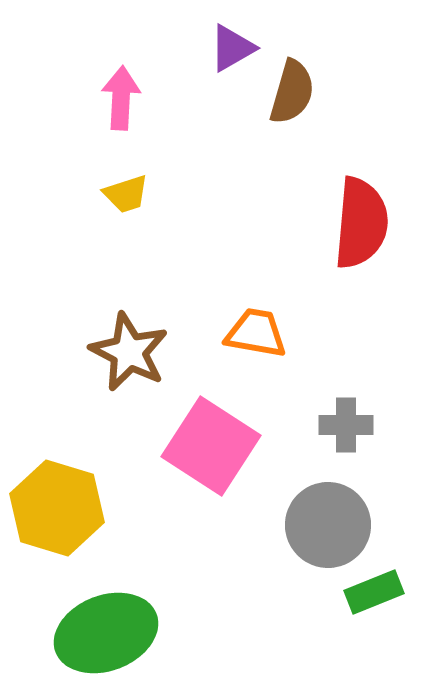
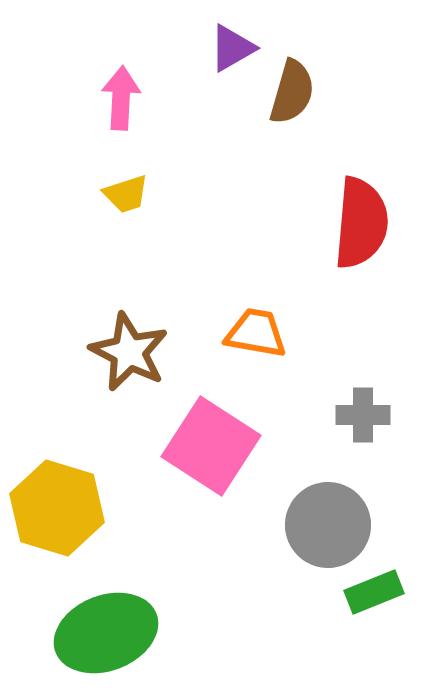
gray cross: moved 17 px right, 10 px up
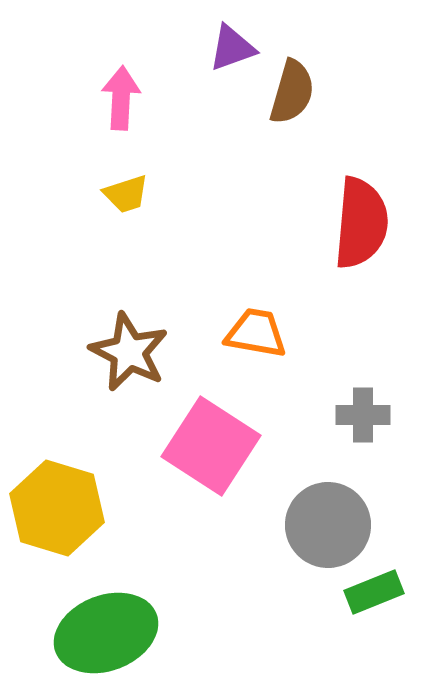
purple triangle: rotated 10 degrees clockwise
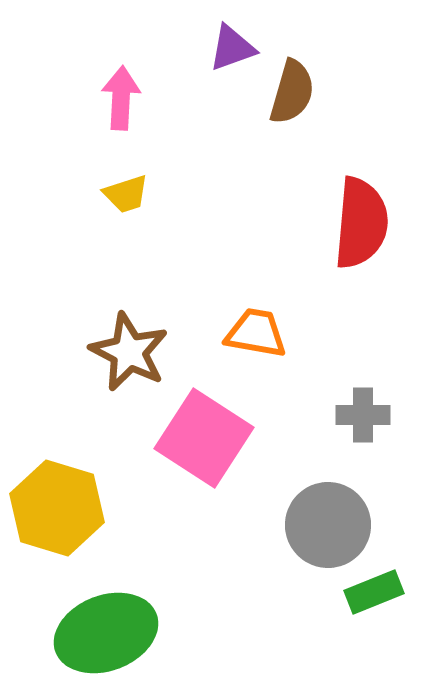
pink square: moved 7 px left, 8 px up
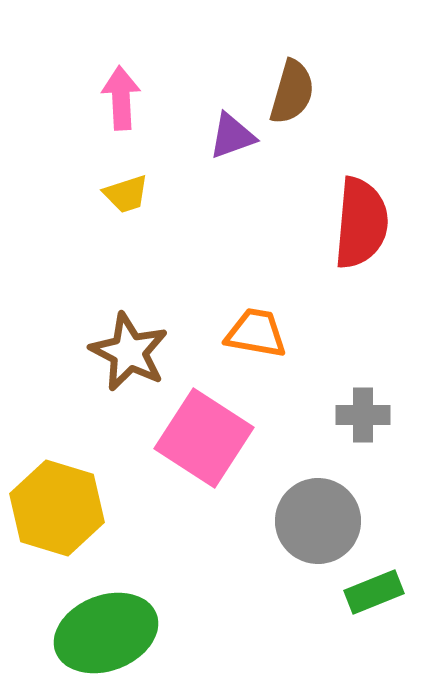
purple triangle: moved 88 px down
pink arrow: rotated 6 degrees counterclockwise
gray circle: moved 10 px left, 4 px up
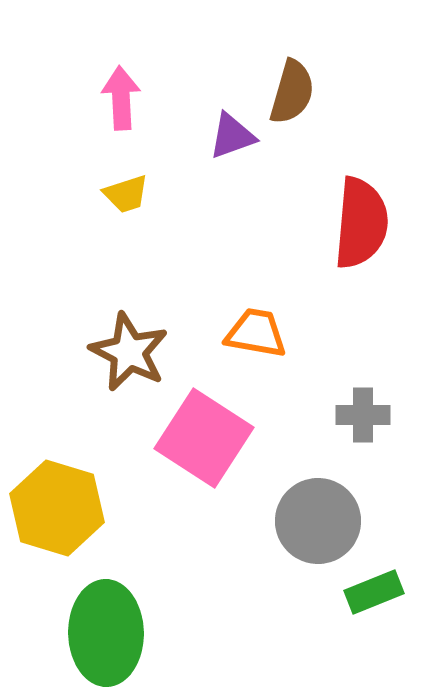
green ellipse: rotated 70 degrees counterclockwise
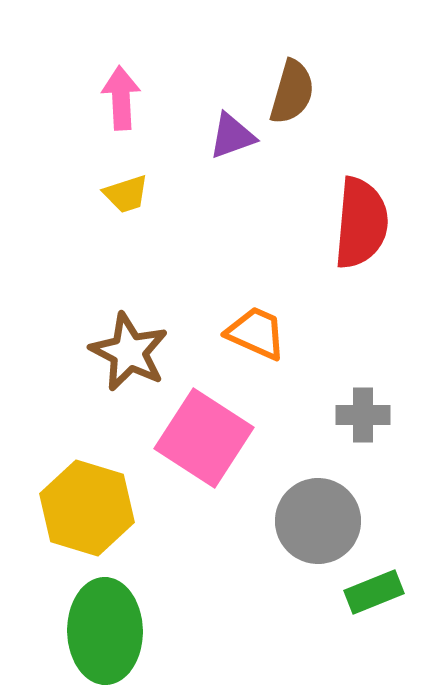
orange trapezoid: rotated 14 degrees clockwise
yellow hexagon: moved 30 px right
green ellipse: moved 1 px left, 2 px up
